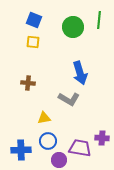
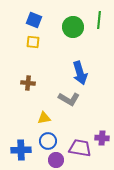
purple circle: moved 3 px left
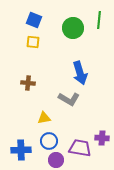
green circle: moved 1 px down
blue circle: moved 1 px right
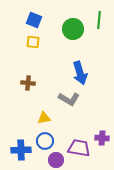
green circle: moved 1 px down
blue circle: moved 4 px left
purple trapezoid: moved 1 px left
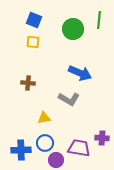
blue arrow: rotated 50 degrees counterclockwise
blue circle: moved 2 px down
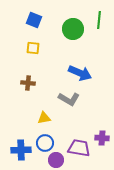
yellow square: moved 6 px down
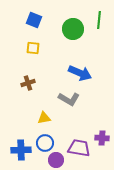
brown cross: rotated 24 degrees counterclockwise
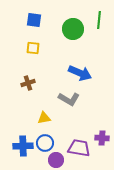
blue square: rotated 14 degrees counterclockwise
blue cross: moved 2 px right, 4 px up
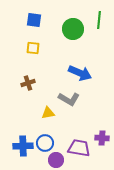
yellow triangle: moved 4 px right, 5 px up
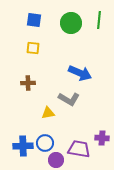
green circle: moved 2 px left, 6 px up
brown cross: rotated 16 degrees clockwise
purple trapezoid: moved 1 px down
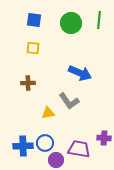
gray L-shape: moved 2 px down; rotated 25 degrees clockwise
purple cross: moved 2 px right
